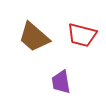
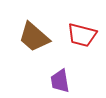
purple trapezoid: moved 1 px left, 1 px up
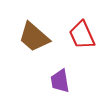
red trapezoid: rotated 52 degrees clockwise
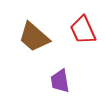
red trapezoid: moved 1 px right, 5 px up
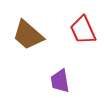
brown trapezoid: moved 6 px left, 2 px up
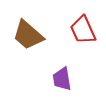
purple trapezoid: moved 2 px right, 2 px up
